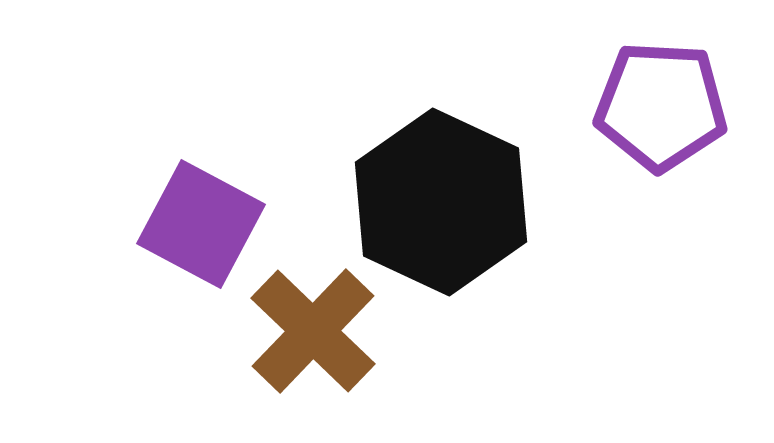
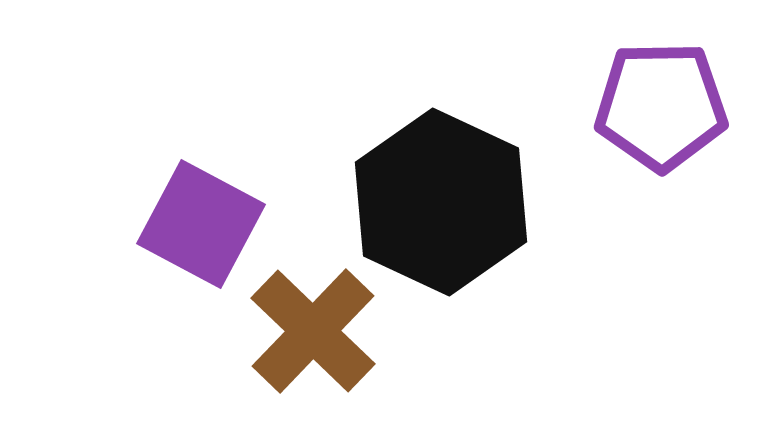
purple pentagon: rotated 4 degrees counterclockwise
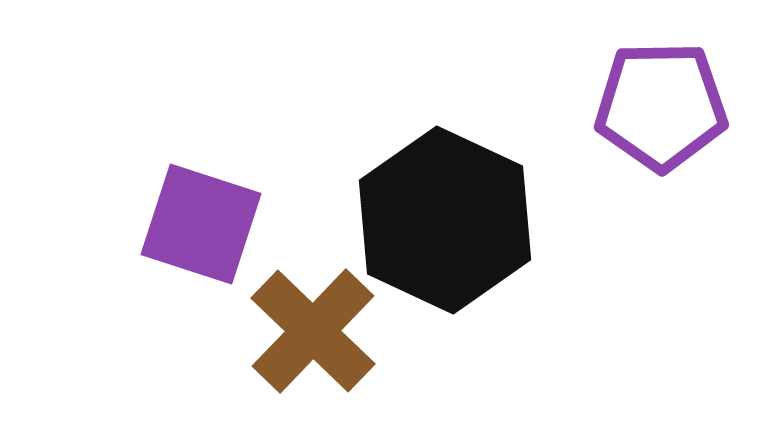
black hexagon: moved 4 px right, 18 px down
purple square: rotated 10 degrees counterclockwise
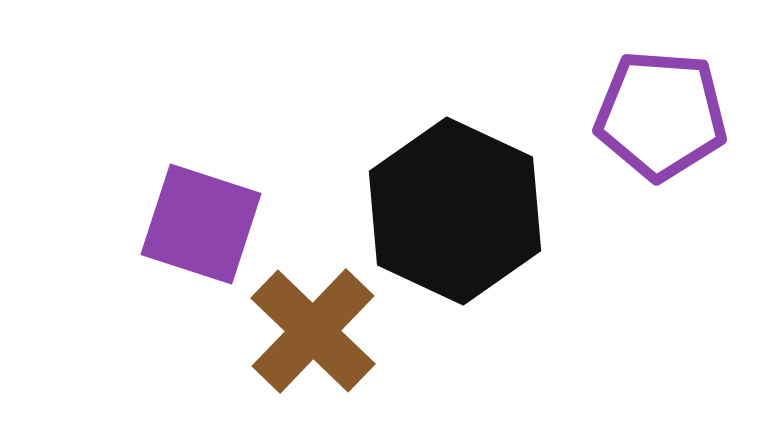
purple pentagon: moved 9 px down; rotated 5 degrees clockwise
black hexagon: moved 10 px right, 9 px up
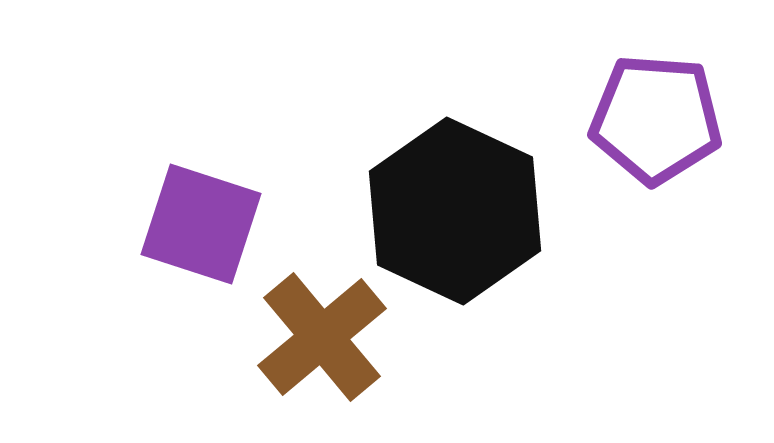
purple pentagon: moved 5 px left, 4 px down
brown cross: moved 9 px right, 6 px down; rotated 6 degrees clockwise
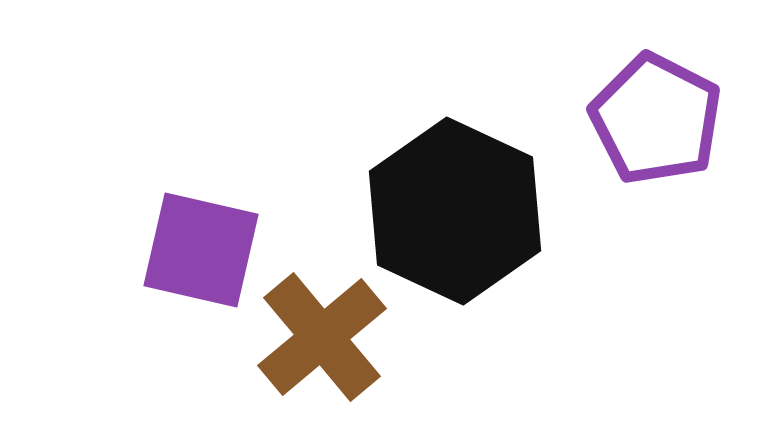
purple pentagon: rotated 23 degrees clockwise
purple square: moved 26 px down; rotated 5 degrees counterclockwise
